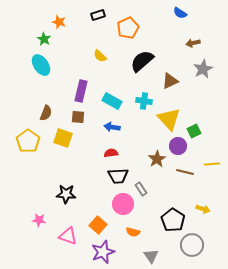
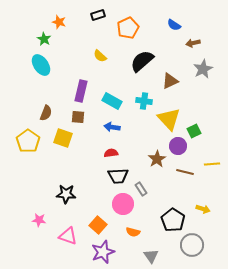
blue semicircle: moved 6 px left, 12 px down
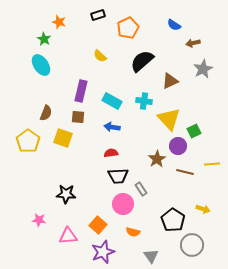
pink triangle: rotated 24 degrees counterclockwise
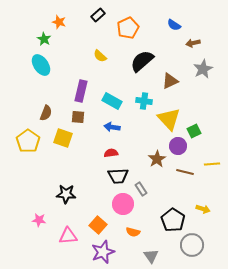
black rectangle: rotated 24 degrees counterclockwise
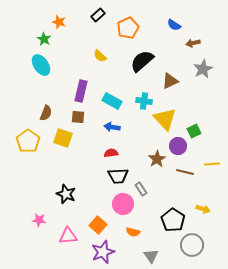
yellow triangle: moved 4 px left
black star: rotated 18 degrees clockwise
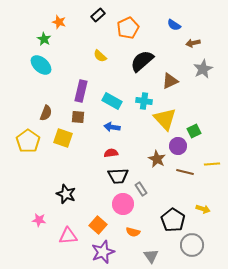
cyan ellipse: rotated 15 degrees counterclockwise
brown star: rotated 12 degrees counterclockwise
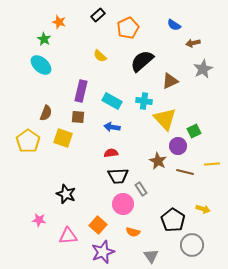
brown star: moved 1 px right, 2 px down
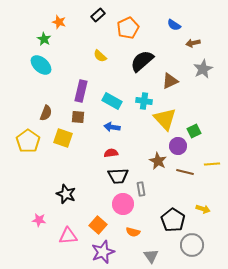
gray rectangle: rotated 24 degrees clockwise
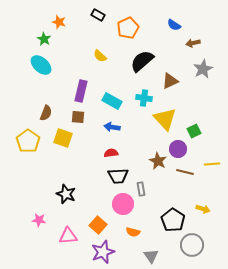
black rectangle: rotated 72 degrees clockwise
cyan cross: moved 3 px up
purple circle: moved 3 px down
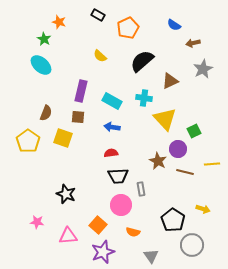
pink circle: moved 2 px left, 1 px down
pink star: moved 2 px left, 2 px down
